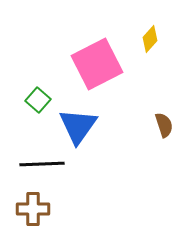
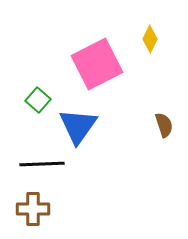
yellow diamond: rotated 16 degrees counterclockwise
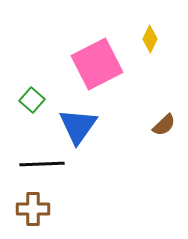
green square: moved 6 px left
brown semicircle: rotated 65 degrees clockwise
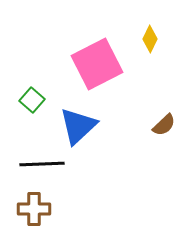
blue triangle: rotated 12 degrees clockwise
brown cross: moved 1 px right
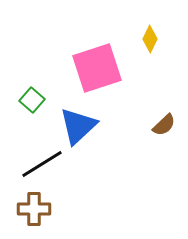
pink square: moved 4 px down; rotated 9 degrees clockwise
black line: rotated 30 degrees counterclockwise
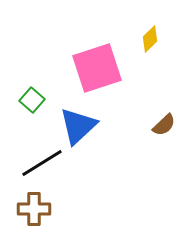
yellow diamond: rotated 20 degrees clockwise
black line: moved 1 px up
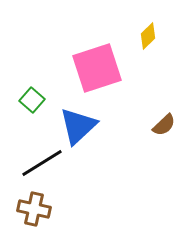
yellow diamond: moved 2 px left, 3 px up
brown cross: rotated 12 degrees clockwise
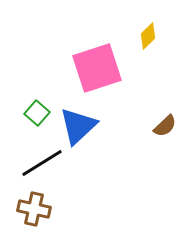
green square: moved 5 px right, 13 px down
brown semicircle: moved 1 px right, 1 px down
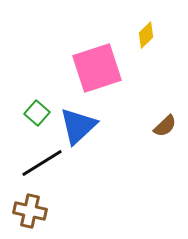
yellow diamond: moved 2 px left, 1 px up
brown cross: moved 4 px left, 2 px down
